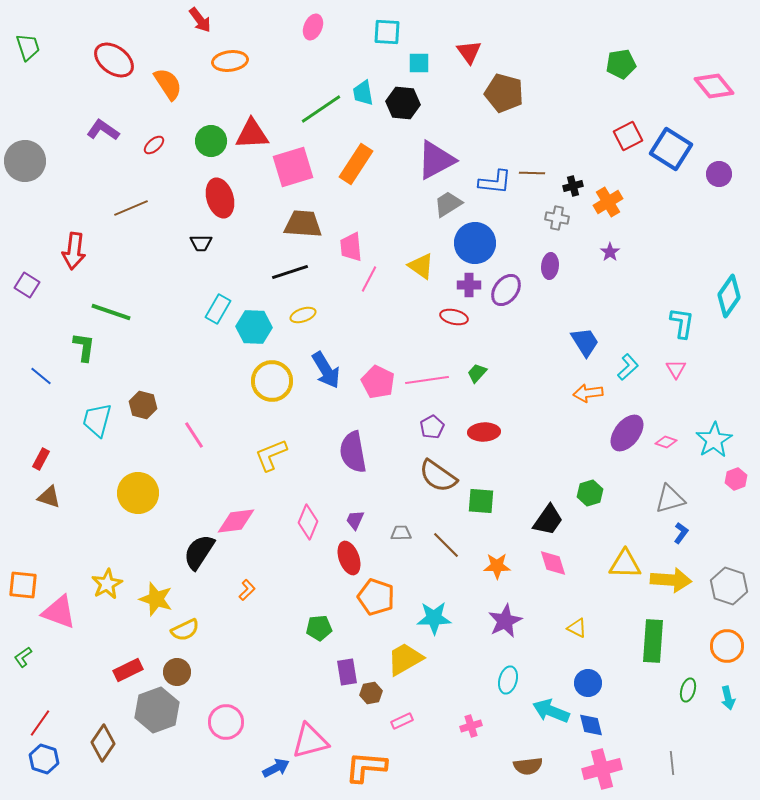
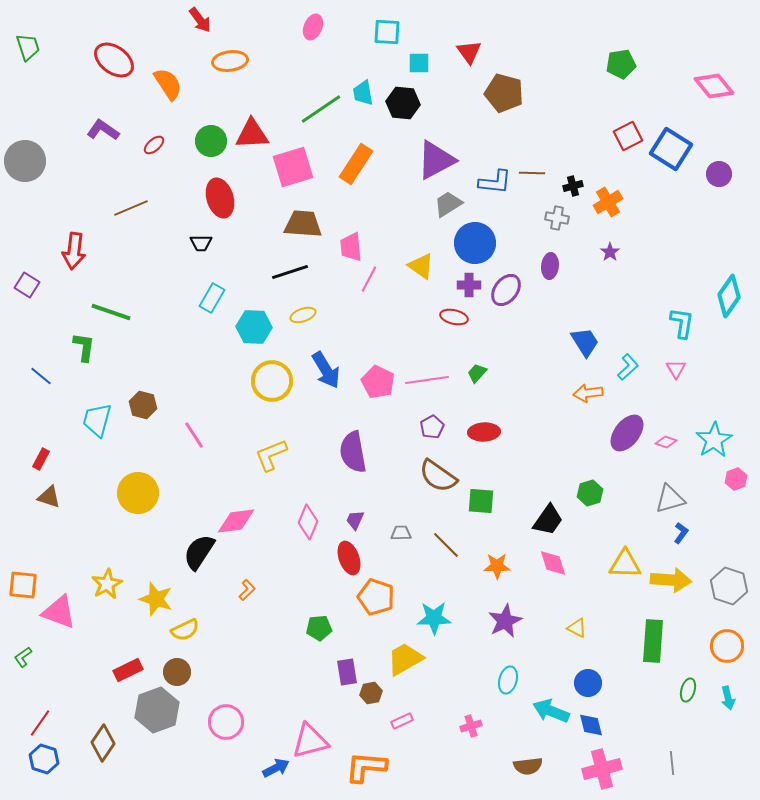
cyan rectangle at (218, 309): moved 6 px left, 11 px up
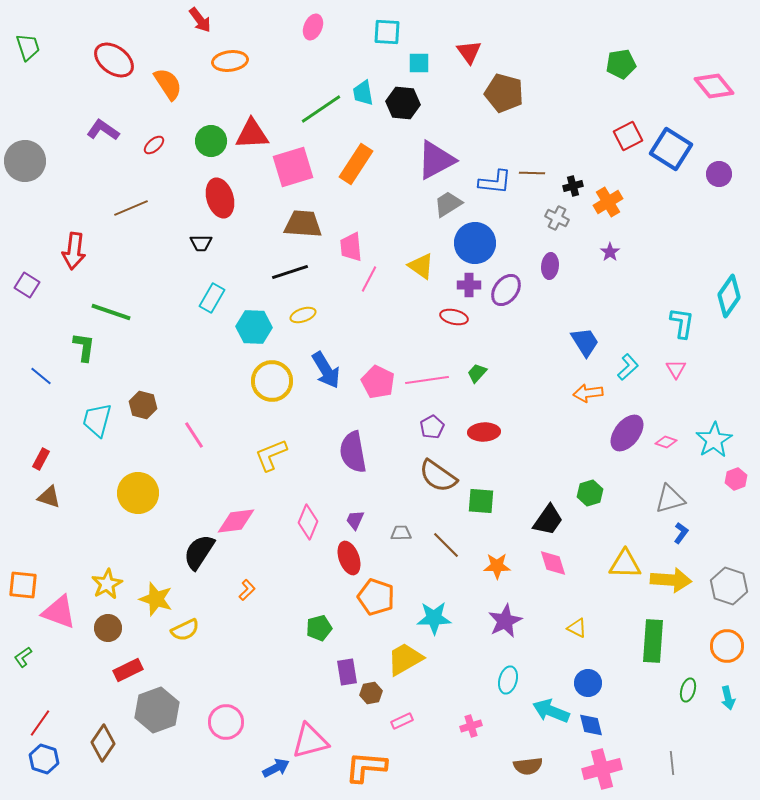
gray cross at (557, 218): rotated 15 degrees clockwise
green pentagon at (319, 628): rotated 10 degrees counterclockwise
brown circle at (177, 672): moved 69 px left, 44 px up
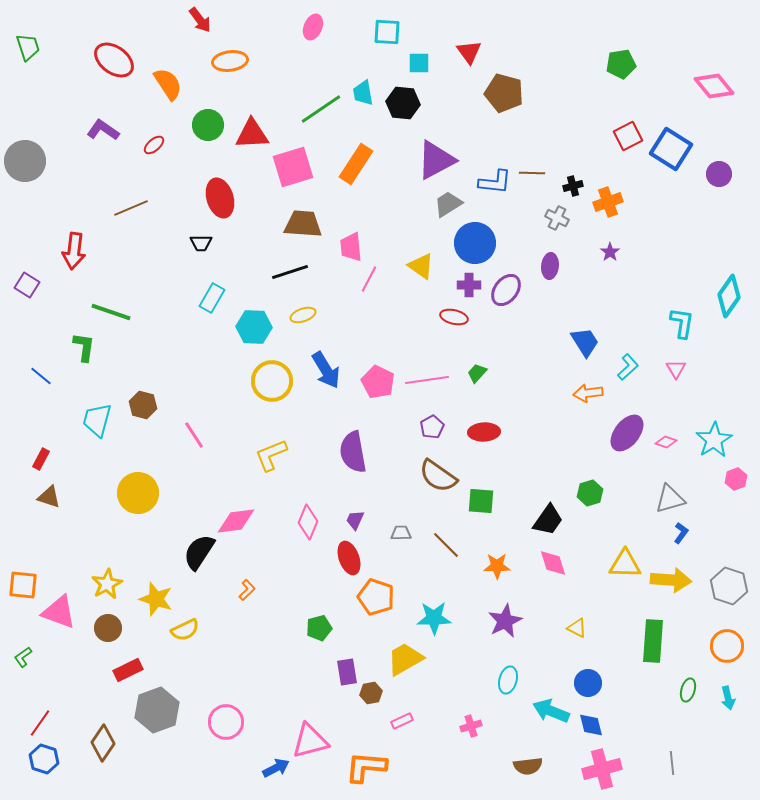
green circle at (211, 141): moved 3 px left, 16 px up
orange cross at (608, 202): rotated 12 degrees clockwise
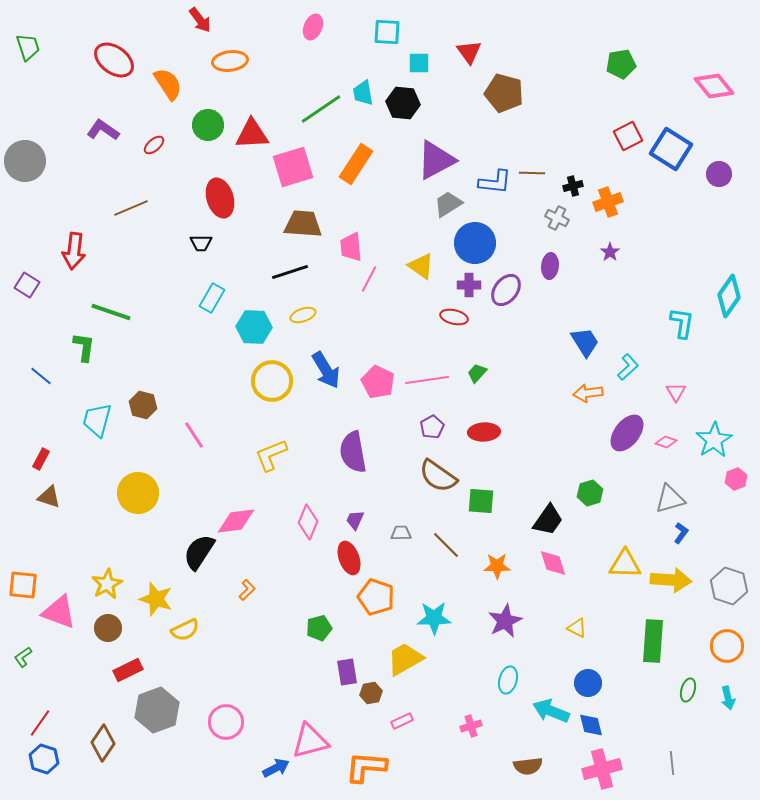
pink triangle at (676, 369): moved 23 px down
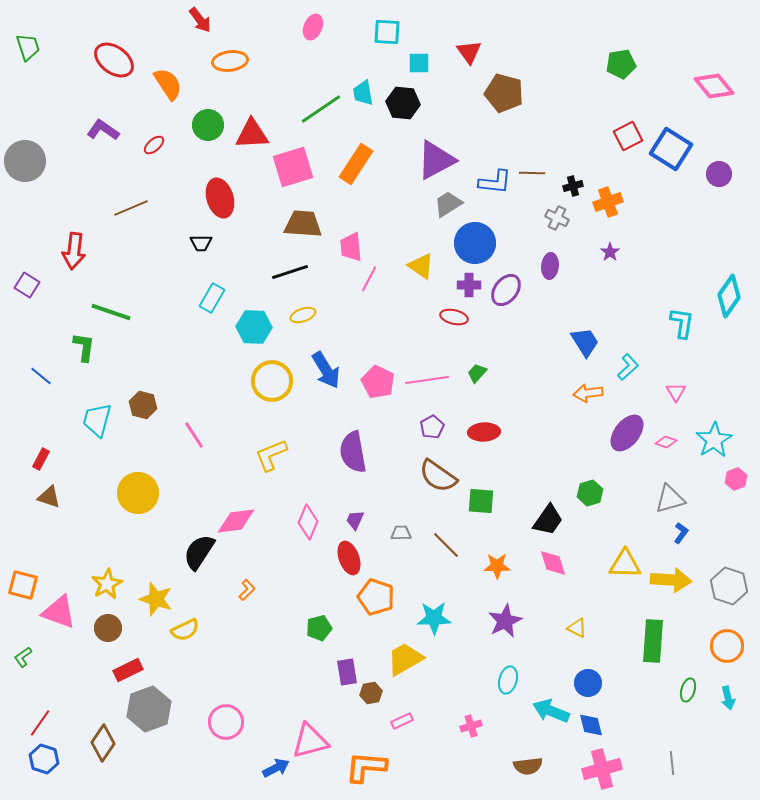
orange square at (23, 585): rotated 8 degrees clockwise
gray hexagon at (157, 710): moved 8 px left, 1 px up
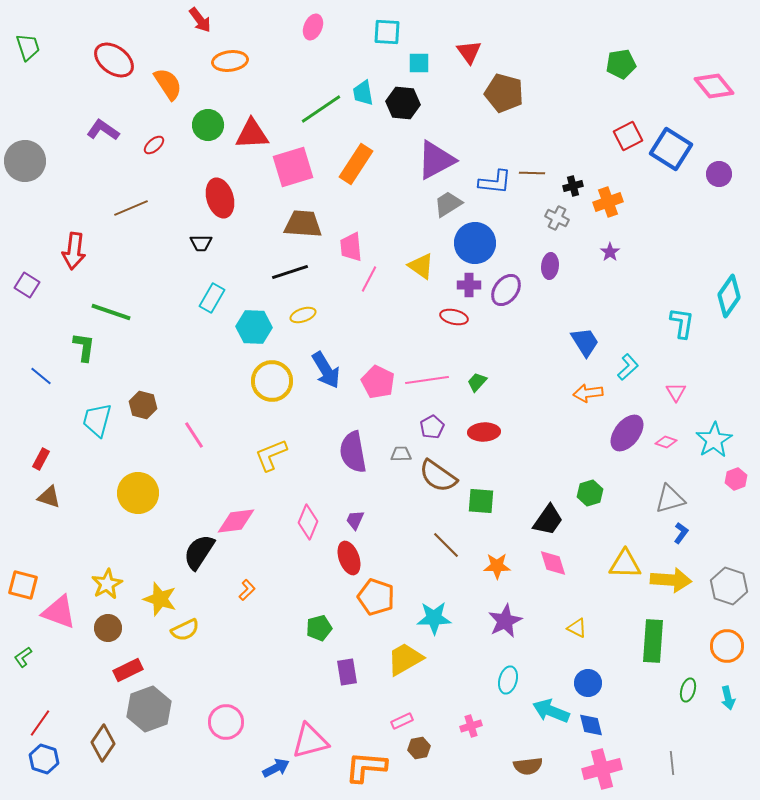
green trapezoid at (477, 373): moved 9 px down
gray trapezoid at (401, 533): moved 79 px up
yellow star at (156, 599): moved 4 px right
brown hexagon at (371, 693): moved 48 px right, 55 px down
